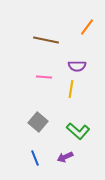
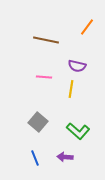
purple semicircle: rotated 12 degrees clockwise
purple arrow: rotated 28 degrees clockwise
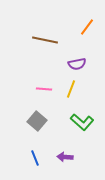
brown line: moved 1 px left
purple semicircle: moved 2 px up; rotated 24 degrees counterclockwise
pink line: moved 12 px down
yellow line: rotated 12 degrees clockwise
gray square: moved 1 px left, 1 px up
green L-shape: moved 4 px right, 9 px up
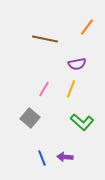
brown line: moved 1 px up
pink line: rotated 63 degrees counterclockwise
gray square: moved 7 px left, 3 px up
blue line: moved 7 px right
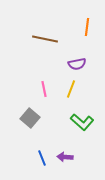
orange line: rotated 30 degrees counterclockwise
pink line: rotated 42 degrees counterclockwise
